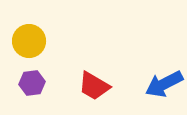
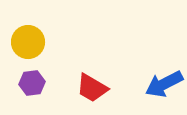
yellow circle: moved 1 px left, 1 px down
red trapezoid: moved 2 px left, 2 px down
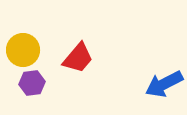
yellow circle: moved 5 px left, 8 px down
red trapezoid: moved 14 px left, 30 px up; rotated 80 degrees counterclockwise
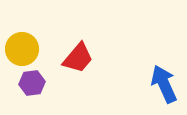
yellow circle: moved 1 px left, 1 px up
blue arrow: rotated 93 degrees clockwise
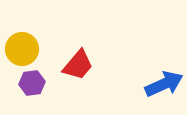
red trapezoid: moved 7 px down
blue arrow: rotated 90 degrees clockwise
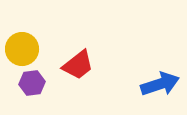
red trapezoid: rotated 12 degrees clockwise
blue arrow: moved 4 px left; rotated 6 degrees clockwise
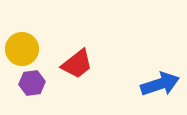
red trapezoid: moved 1 px left, 1 px up
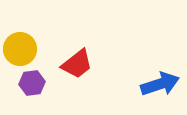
yellow circle: moved 2 px left
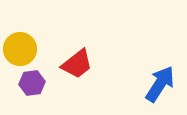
blue arrow: rotated 39 degrees counterclockwise
